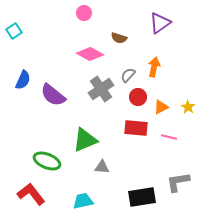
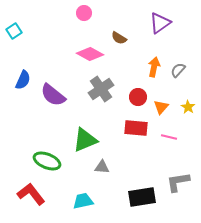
brown semicircle: rotated 14 degrees clockwise
gray semicircle: moved 50 px right, 5 px up
orange triangle: rotated 21 degrees counterclockwise
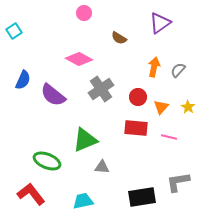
pink diamond: moved 11 px left, 5 px down
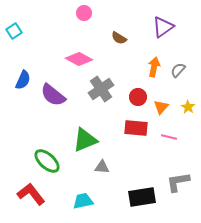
purple triangle: moved 3 px right, 4 px down
green ellipse: rotated 20 degrees clockwise
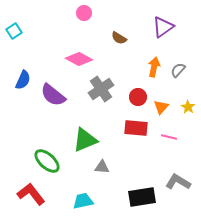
gray L-shape: rotated 40 degrees clockwise
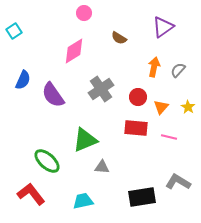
pink diamond: moved 5 px left, 8 px up; rotated 60 degrees counterclockwise
purple semicircle: rotated 16 degrees clockwise
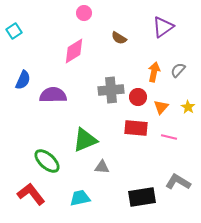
orange arrow: moved 5 px down
gray cross: moved 10 px right, 1 px down; rotated 30 degrees clockwise
purple semicircle: rotated 124 degrees clockwise
cyan trapezoid: moved 3 px left, 3 px up
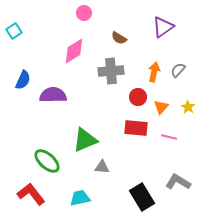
gray cross: moved 19 px up
black rectangle: rotated 68 degrees clockwise
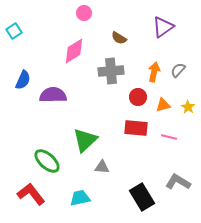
orange triangle: moved 2 px right, 2 px up; rotated 35 degrees clockwise
green triangle: rotated 20 degrees counterclockwise
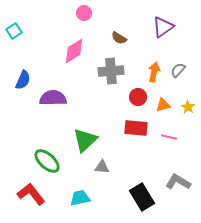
purple semicircle: moved 3 px down
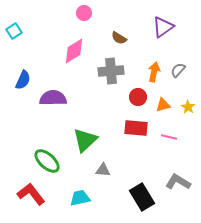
gray triangle: moved 1 px right, 3 px down
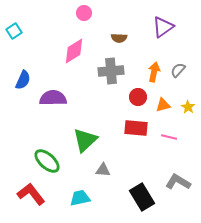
brown semicircle: rotated 28 degrees counterclockwise
